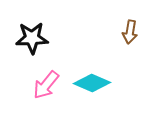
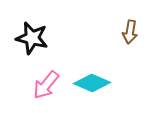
black star: rotated 16 degrees clockwise
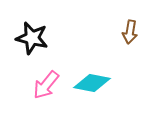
cyan diamond: rotated 12 degrees counterclockwise
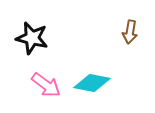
pink arrow: rotated 92 degrees counterclockwise
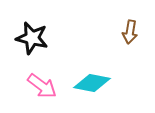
pink arrow: moved 4 px left, 1 px down
